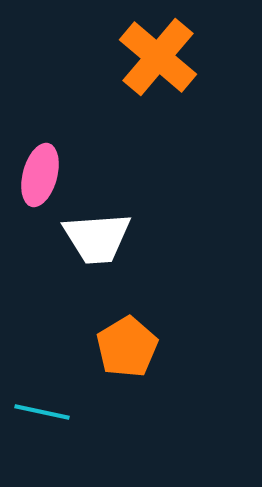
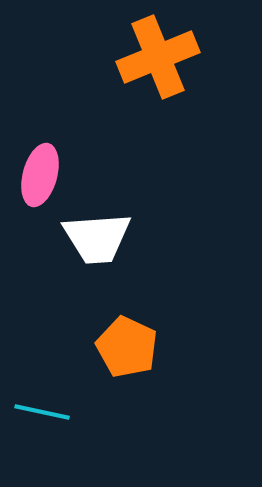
orange cross: rotated 28 degrees clockwise
orange pentagon: rotated 16 degrees counterclockwise
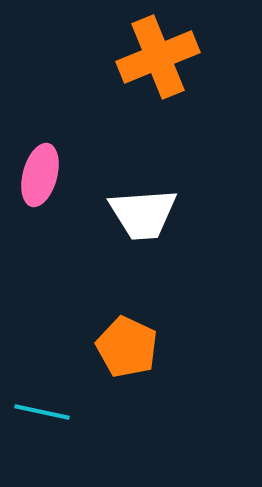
white trapezoid: moved 46 px right, 24 px up
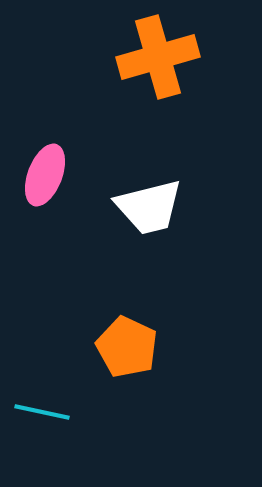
orange cross: rotated 6 degrees clockwise
pink ellipse: moved 5 px right; rotated 6 degrees clockwise
white trapezoid: moved 6 px right, 7 px up; rotated 10 degrees counterclockwise
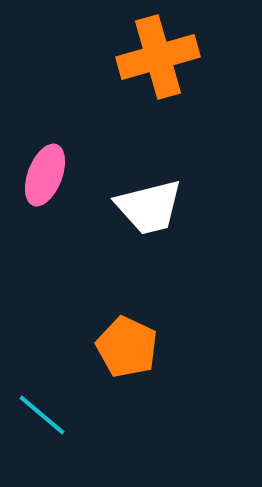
cyan line: moved 3 px down; rotated 28 degrees clockwise
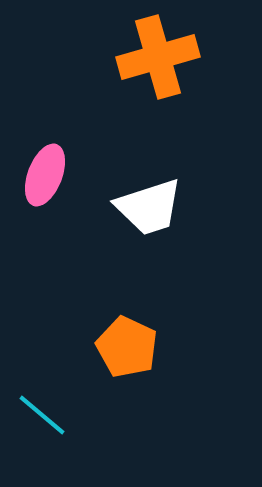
white trapezoid: rotated 4 degrees counterclockwise
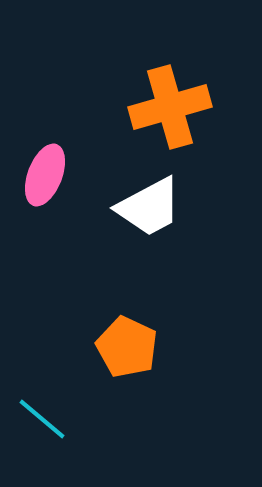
orange cross: moved 12 px right, 50 px down
white trapezoid: rotated 10 degrees counterclockwise
cyan line: moved 4 px down
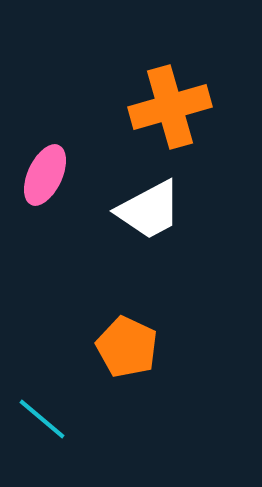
pink ellipse: rotated 4 degrees clockwise
white trapezoid: moved 3 px down
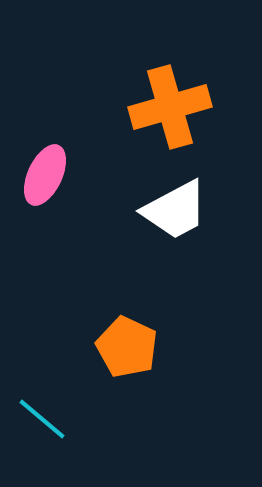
white trapezoid: moved 26 px right
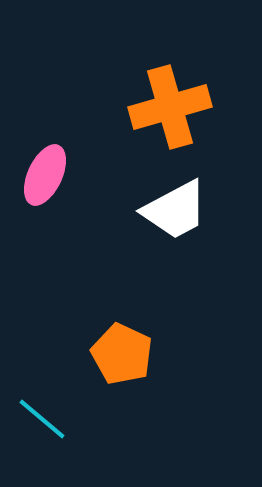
orange pentagon: moved 5 px left, 7 px down
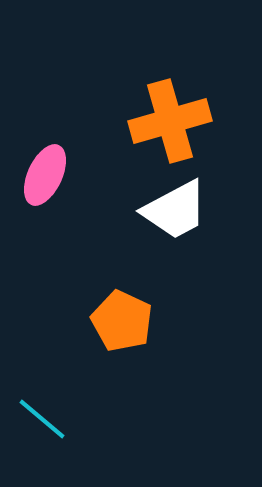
orange cross: moved 14 px down
orange pentagon: moved 33 px up
